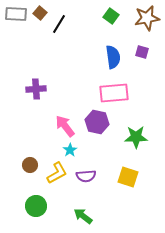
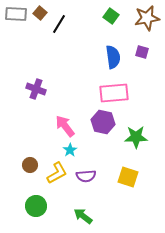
purple cross: rotated 24 degrees clockwise
purple hexagon: moved 6 px right
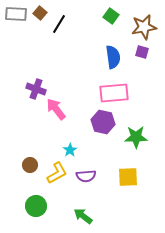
brown star: moved 3 px left, 9 px down
pink arrow: moved 9 px left, 17 px up
yellow square: rotated 20 degrees counterclockwise
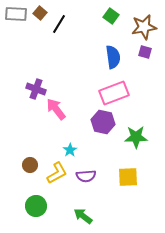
purple square: moved 3 px right
pink rectangle: rotated 16 degrees counterclockwise
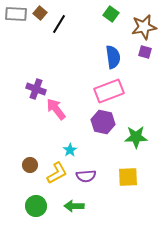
green square: moved 2 px up
pink rectangle: moved 5 px left, 2 px up
green arrow: moved 9 px left, 10 px up; rotated 36 degrees counterclockwise
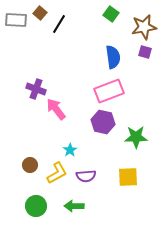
gray rectangle: moved 6 px down
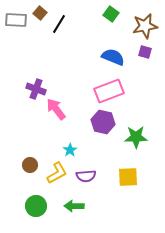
brown star: moved 1 px right, 1 px up
blue semicircle: rotated 60 degrees counterclockwise
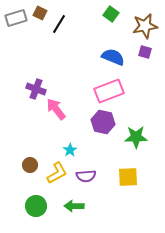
brown square: rotated 16 degrees counterclockwise
gray rectangle: moved 2 px up; rotated 20 degrees counterclockwise
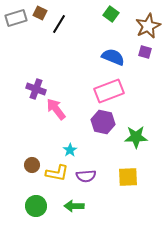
brown star: moved 3 px right; rotated 15 degrees counterclockwise
brown circle: moved 2 px right
yellow L-shape: rotated 40 degrees clockwise
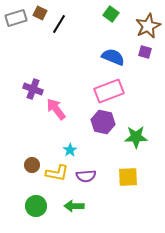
purple cross: moved 3 px left
